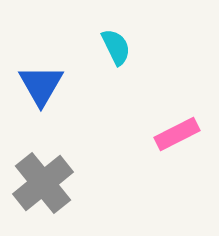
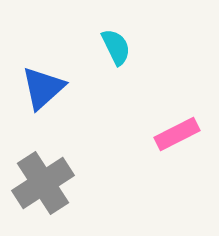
blue triangle: moved 2 px right, 3 px down; rotated 18 degrees clockwise
gray cross: rotated 6 degrees clockwise
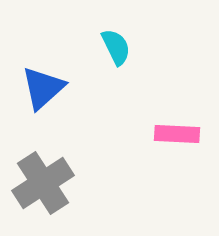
pink rectangle: rotated 30 degrees clockwise
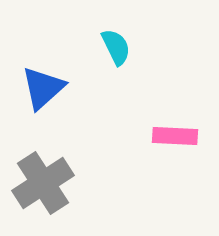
pink rectangle: moved 2 px left, 2 px down
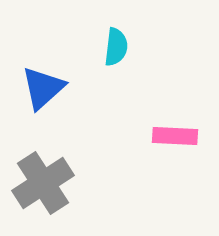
cyan semicircle: rotated 33 degrees clockwise
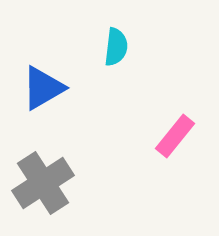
blue triangle: rotated 12 degrees clockwise
pink rectangle: rotated 54 degrees counterclockwise
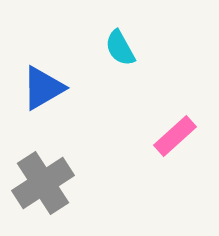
cyan semicircle: moved 4 px right, 1 px down; rotated 144 degrees clockwise
pink rectangle: rotated 9 degrees clockwise
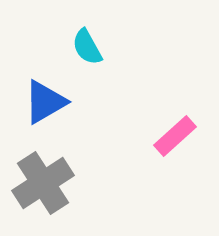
cyan semicircle: moved 33 px left, 1 px up
blue triangle: moved 2 px right, 14 px down
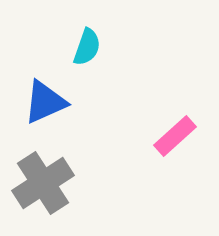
cyan semicircle: rotated 132 degrees counterclockwise
blue triangle: rotated 6 degrees clockwise
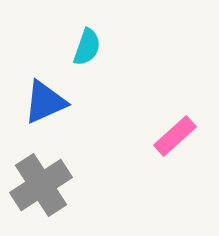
gray cross: moved 2 px left, 2 px down
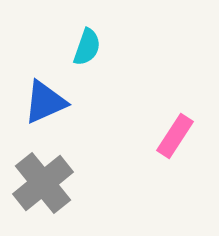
pink rectangle: rotated 15 degrees counterclockwise
gray cross: moved 2 px right, 2 px up; rotated 6 degrees counterclockwise
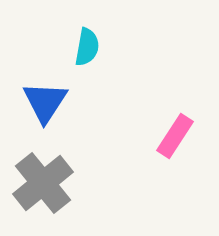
cyan semicircle: rotated 9 degrees counterclockwise
blue triangle: rotated 33 degrees counterclockwise
